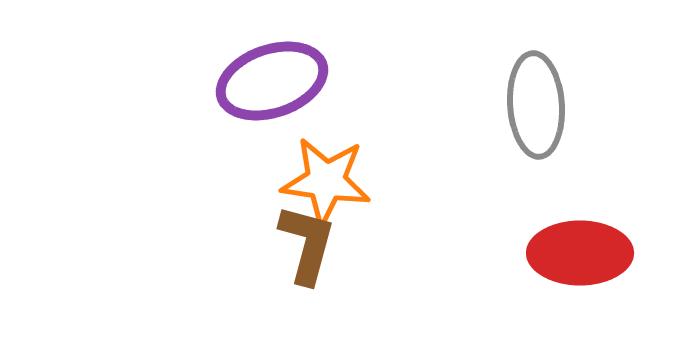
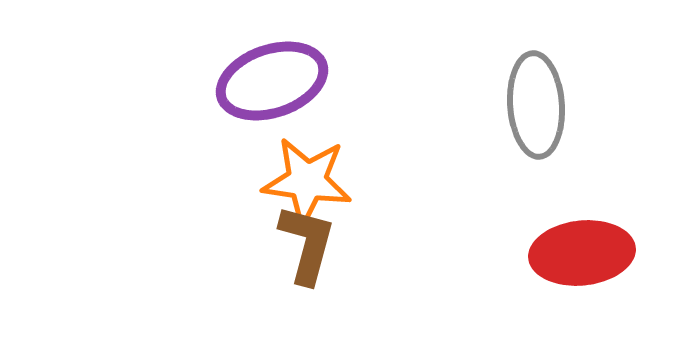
orange star: moved 19 px left
red ellipse: moved 2 px right; rotated 6 degrees counterclockwise
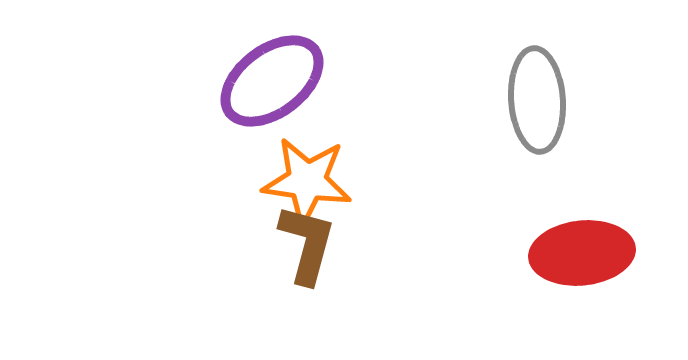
purple ellipse: rotated 18 degrees counterclockwise
gray ellipse: moved 1 px right, 5 px up
